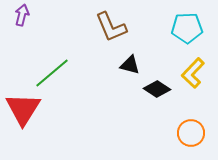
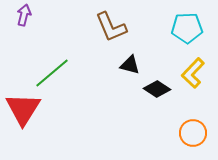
purple arrow: moved 2 px right
orange circle: moved 2 px right
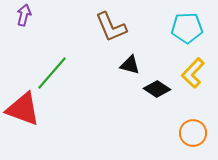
green line: rotated 9 degrees counterclockwise
red triangle: rotated 42 degrees counterclockwise
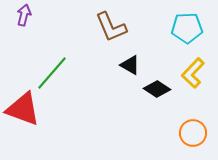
black triangle: rotated 15 degrees clockwise
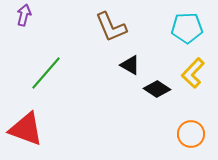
green line: moved 6 px left
red triangle: moved 3 px right, 20 px down
orange circle: moved 2 px left, 1 px down
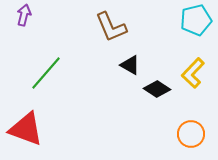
cyan pentagon: moved 9 px right, 8 px up; rotated 12 degrees counterclockwise
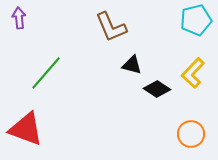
purple arrow: moved 5 px left, 3 px down; rotated 20 degrees counterclockwise
black triangle: moved 2 px right; rotated 15 degrees counterclockwise
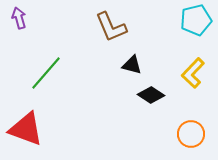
purple arrow: rotated 10 degrees counterclockwise
black diamond: moved 6 px left, 6 px down
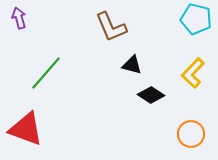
cyan pentagon: moved 1 px up; rotated 28 degrees clockwise
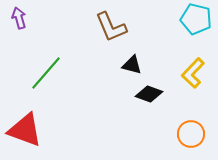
black diamond: moved 2 px left, 1 px up; rotated 12 degrees counterclockwise
red triangle: moved 1 px left, 1 px down
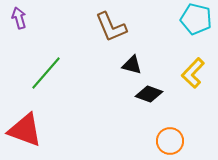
orange circle: moved 21 px left, 7 px down
